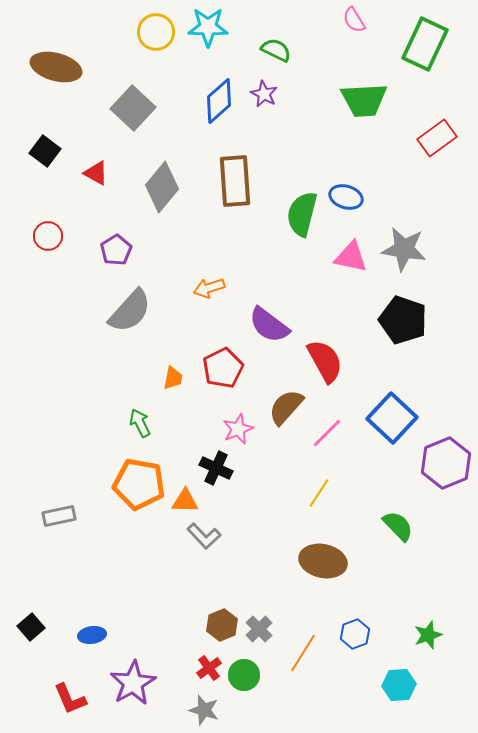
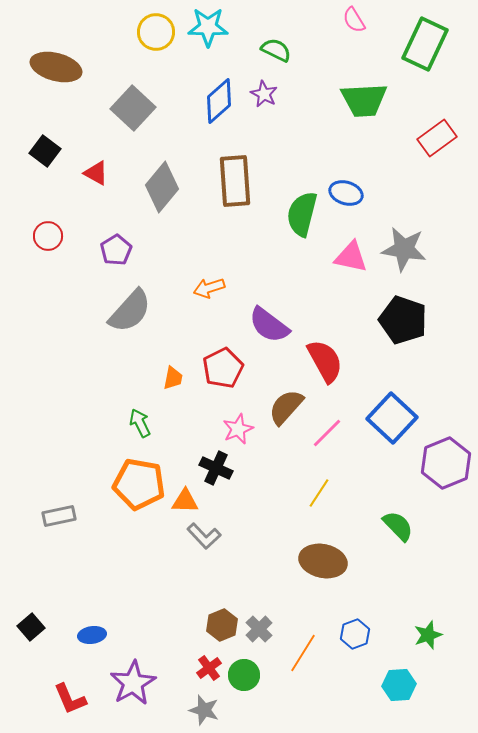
blue ellipse at (346, 197): moved 4 px up
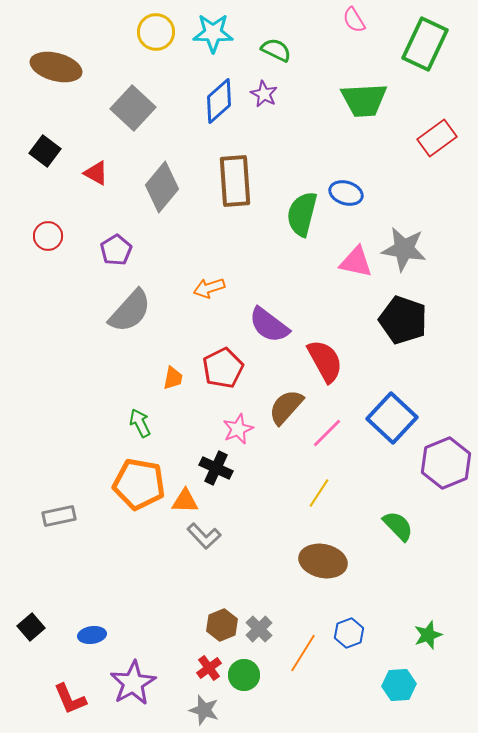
cyan star at (208, 27): moved 5 px right, 6 px down
pink triangle at (351, 257): moved 5 px right, 5 px down
blue hexagon at (355, 634): moved 6 px left, 1 px up
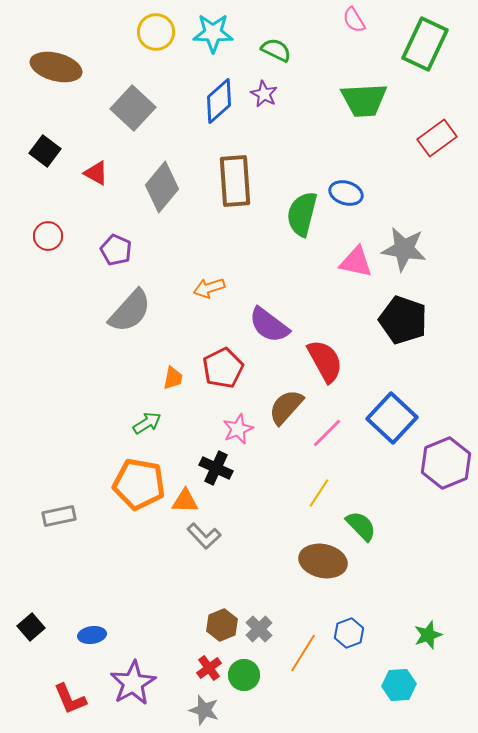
purple pentagon at (116, 250): rotated 16 degrees counterclockwise
green arrow at (140, 423): moved 7 px right; rotated 84 degrees clockwise
green semicircle at (398, 526): moved 37 px left
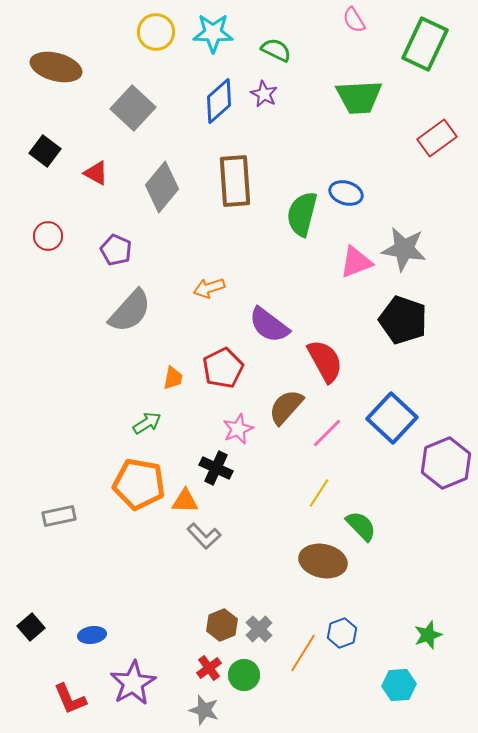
green trapezoid at (364, 100): moved 5 px left, 3 px up
pink triangle at (356, 262): rotated 33 degrees counterclockwise
blue hexagon at (349, 633): moved 7 px left
